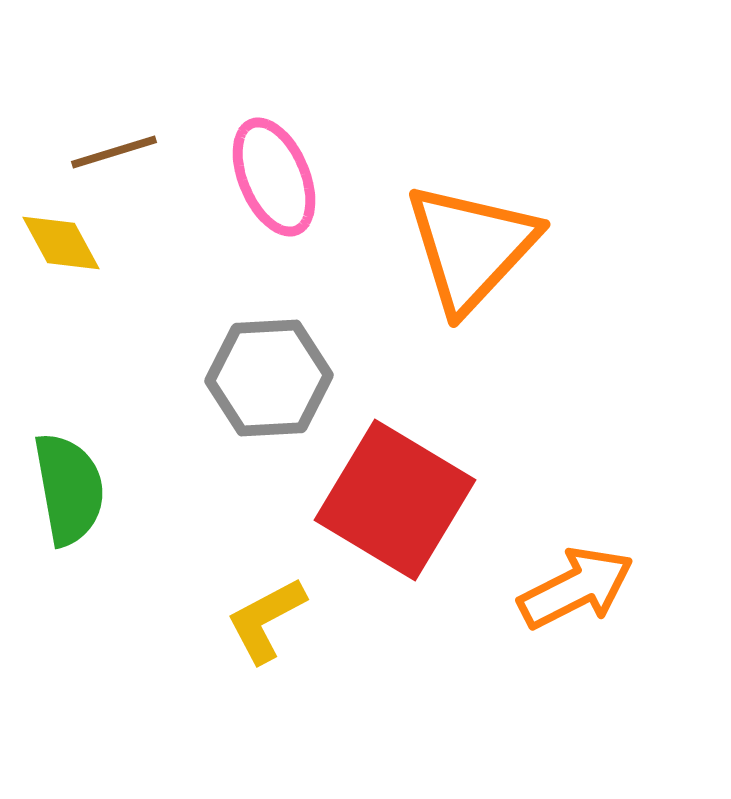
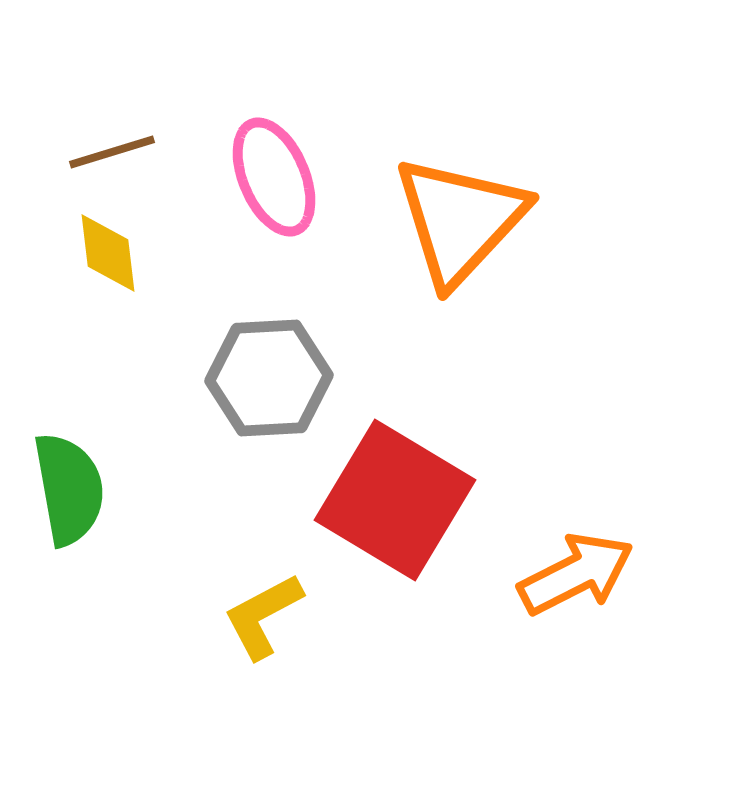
brown line: moved 2 px left
yellow diamond: moved 47 px right, 10 px down; rotated 22 degrees clockwise
orange triangle: moved 11 px left, 27 px up
orange arrow: moved 14 px up
yellow L-shape: moved 3 px left, 4 px up
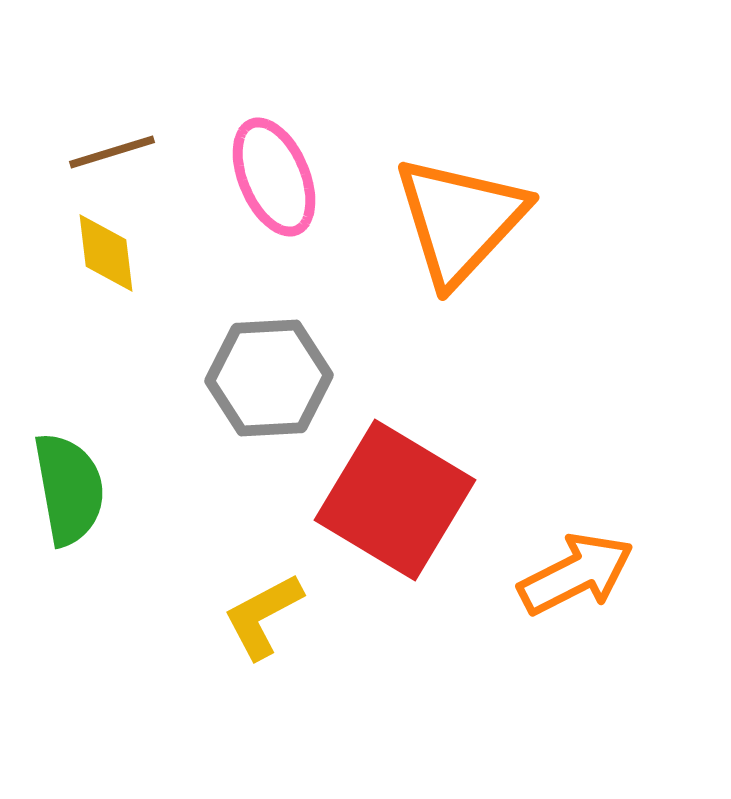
yellow diamond: moved 2 px left
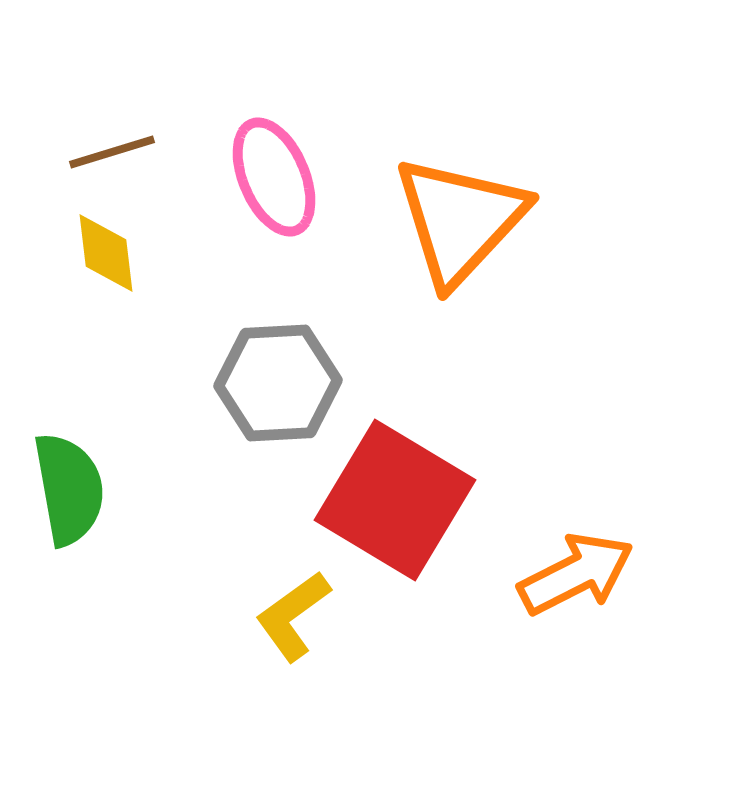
gray hexagon: moved 9 px right, 5 px down
yellow L-shape: moved 30 px right; rotated 8 degrees counterclockwise
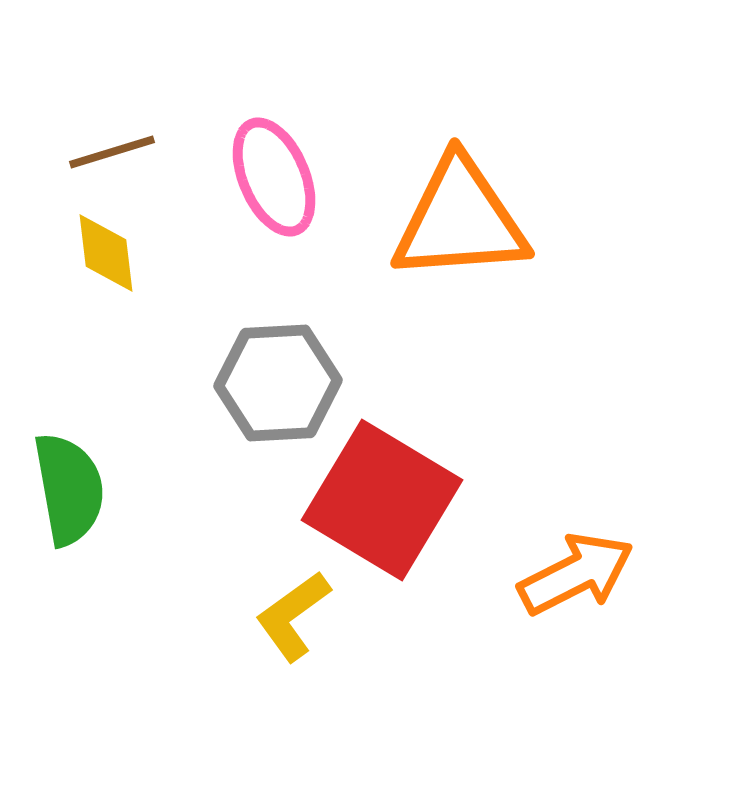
orange triangle: rotated 43 degrees clockwise
red square: moved 13 px left
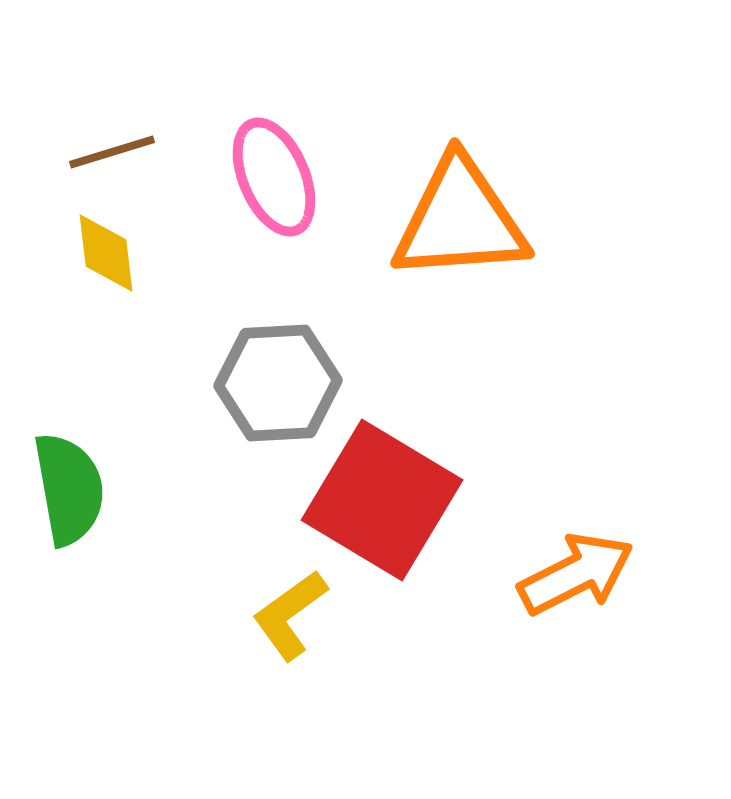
yellow L-shape: moved 3 px left, 1 px up
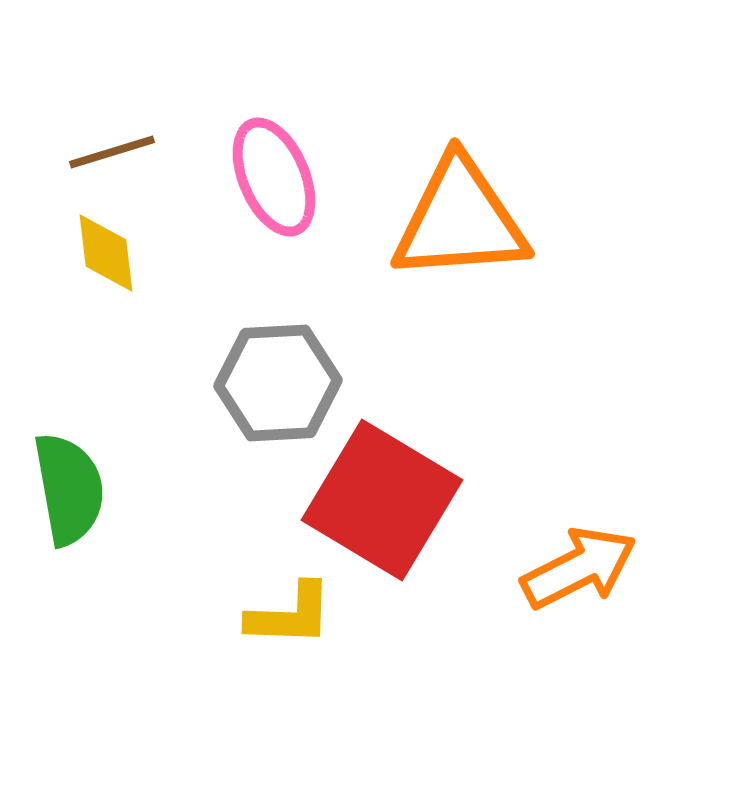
orange arrow: moved 3 px right, 6 px up
yellow L-shape: rotated 142 degrees counterclockwise
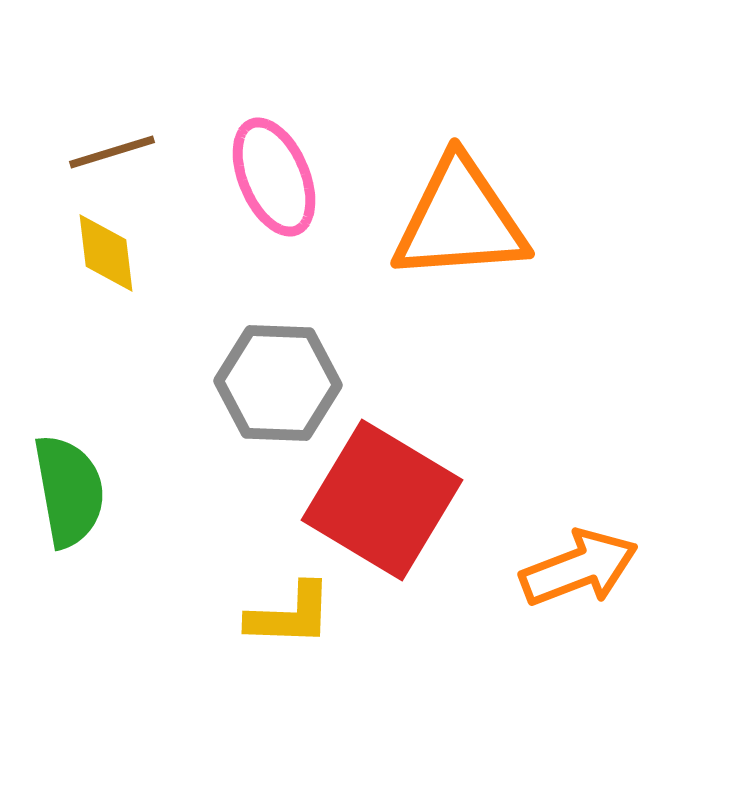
gray hexagon: rotated 5 degrees clockwise
green semicircle: moved 2 px down
orange arrow: rotated 6 degrees clockwise
